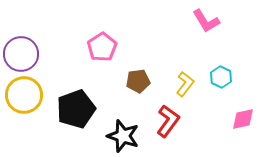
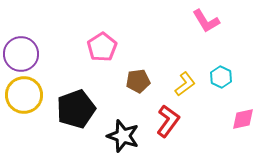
yellow L-shape: rotated 15 degrees clockwise
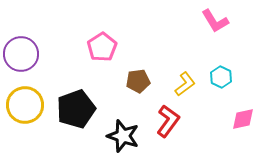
pink L-shape: moved 9 px right
yellow circle: moved 1 px right, 10 px down
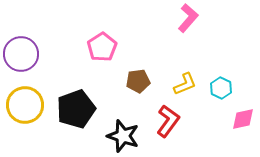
pink L-shape: moved 27 px left, 3 px up; rotated 108 degrees counterclockwise
cyan hexagon: moved 11 px down
yellow L-shape: rotated 15 degrees clockwise
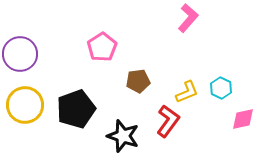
purple circle: moved 1 px left
yellow L-shape: moved 2 px right, 8 px down
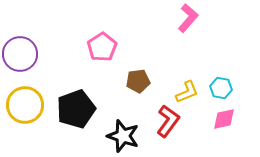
cyan hexagon: rotated 15 degrees counterclockwise
pink diamond: moved 19 px left
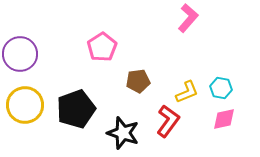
black star: moved 3 px up
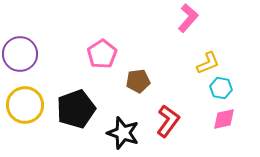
pink pentagon: moved 7 px down
yellow L-shape: moved 21 px right, 29 px up
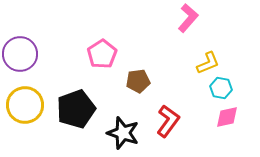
pink diamond: moved 3 px right, 2 px up
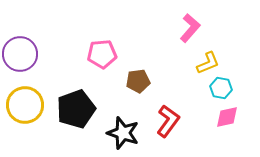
pink L-shape: moved 2 px right, 10 px down
pink pentagon: rotated 28 degrees clockwise
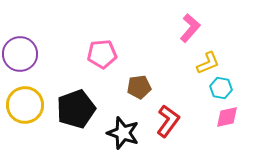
brown pentagon: moved 1 px right, 6 px down
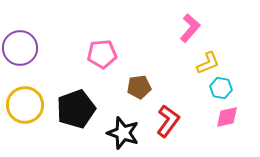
purple circle: moved 6 px up
